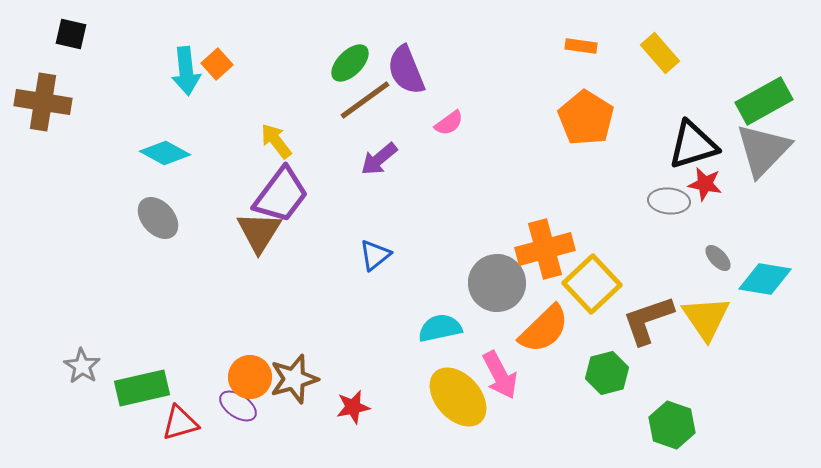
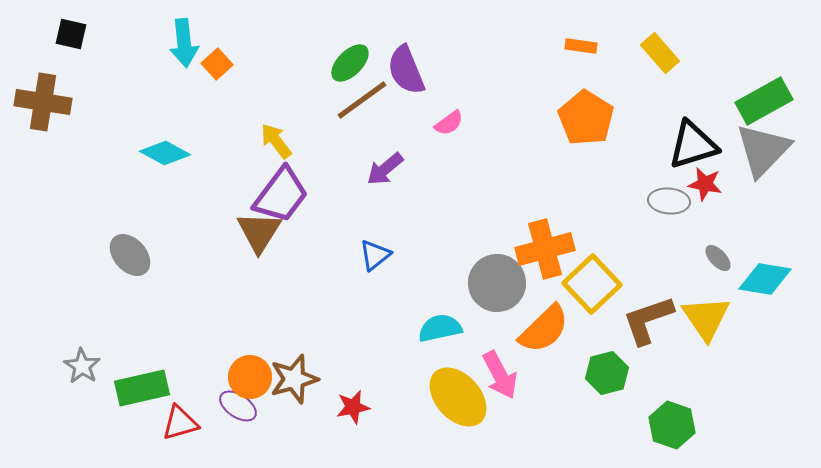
cyan arrow at (186, 71): moved 2 px left, 28 px up
brown line at (365, 100): moved 3 px left
purple arrow at (379, 159): moved 6 px right, 10 px down
gray ellipse at (158, 218): moved 28 px left, 37 px down
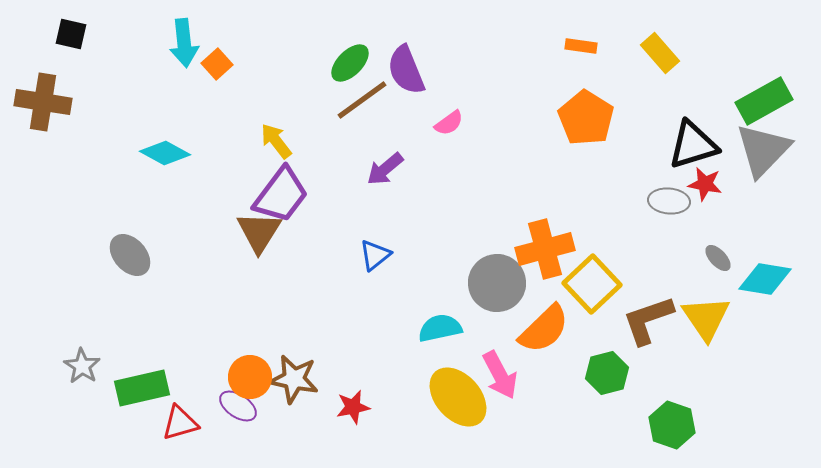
brown star at (294, 379): rotated 27 degrees clockwise
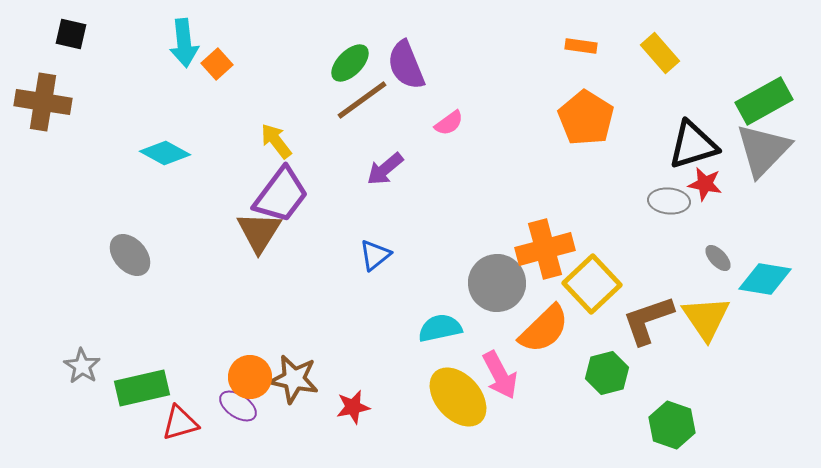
purple semicircle at (406, 70): moved 5 px up
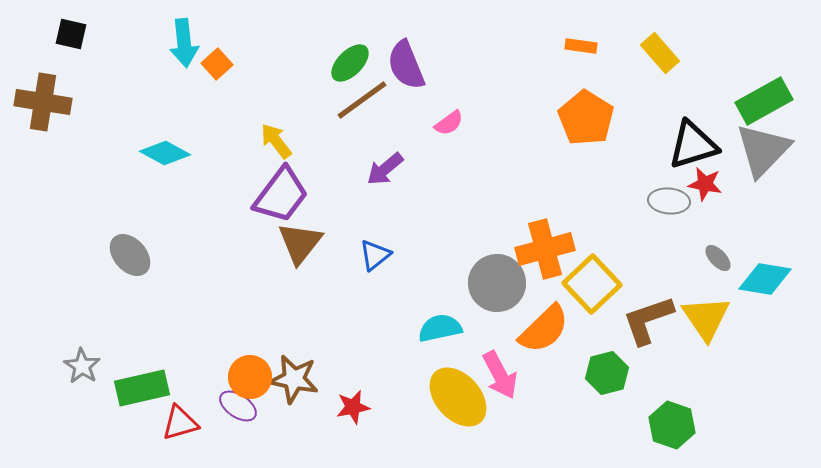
brown triangle at (259, 232): moved 41 px right, 11 px down; rotated 6 degrees clockwise
